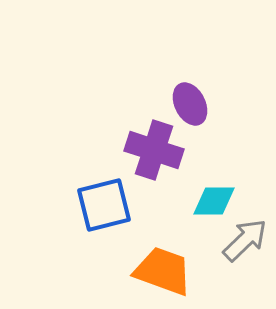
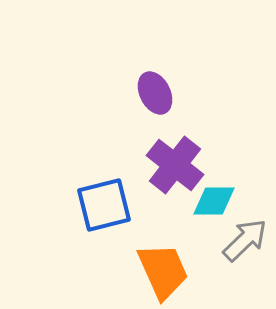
purple ellipse: moved 35 px left, 11 px up
purple cross: moved 21 px right, 15 px down; rotated 20 degrees clockwise
orange trapezoid: rotated 46 degrees clockwise
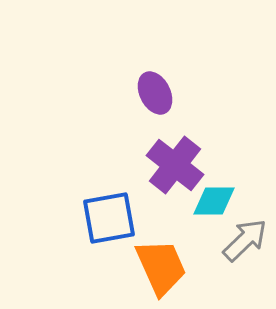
blue square: moved 5 px right, 13 px down; rotated 4 degrees clockwise
orange trapezoid: moved 2 px left, 4 px up
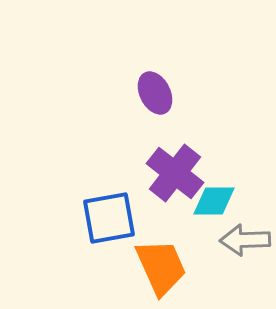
purple cross: moved 8 px down
gray arrow: rotated 138 degrees counterclockwise
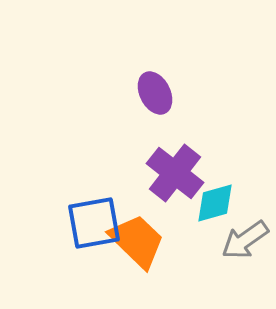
cyan diamond: moved 1 px right, 2 px down; rotated 15 degrees counterclockwise
blue square: moved 15 px left, 5 px down
gray arrow: rotated 33 degrees counterclockwise
orange trapezoid: moved 24 px left, 26 px up; rotated 22 degrees counterclockwise
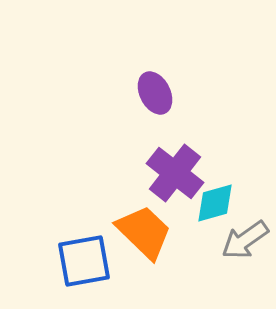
blue square: moved 10 px left, 38 px down
orange trapezoid: moved 7 px right, 9 px up
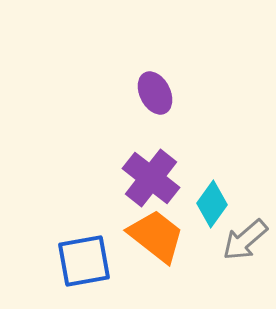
purple cross: moved 24 px left, 5 px down
cyan diamond: moved 3 px left, 1 px down; rotated 39 degrees counterclockwise
orange trapezoid: moved 12 px right, 4 px down; rotated 6 degrees counterclockwise
gray arrow: rotated 6 degrees counterclockwise
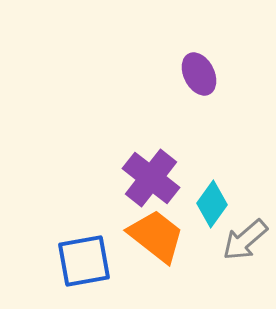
purple ellipse: moved 44 px right, 19 px up
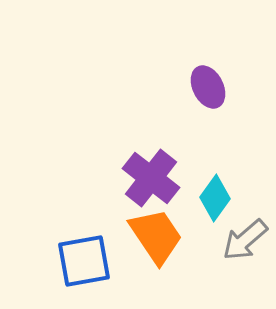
purple ellipse: moved 9 px right, 13 px down
cyan diamond: moved 3 px right, 6 px up
orange trapezoid: rotated 18 degrees clockwise
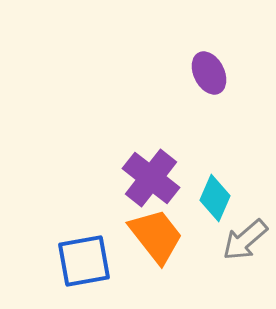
purple ellipse: moved 1 px right, 14 px up
cyan diamond: rotated 12 degrees counterclockwise
orange trapezoid: rotated 4 degrees counterclockwise
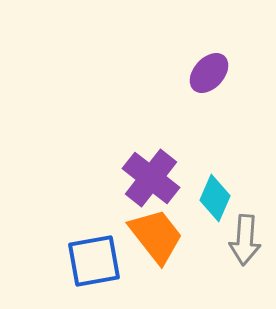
purple ellipse: rotated 69 degrees clockwise
gray arrow: rotated 45 degrees counterclockwise
blue square: moved 10 px right
